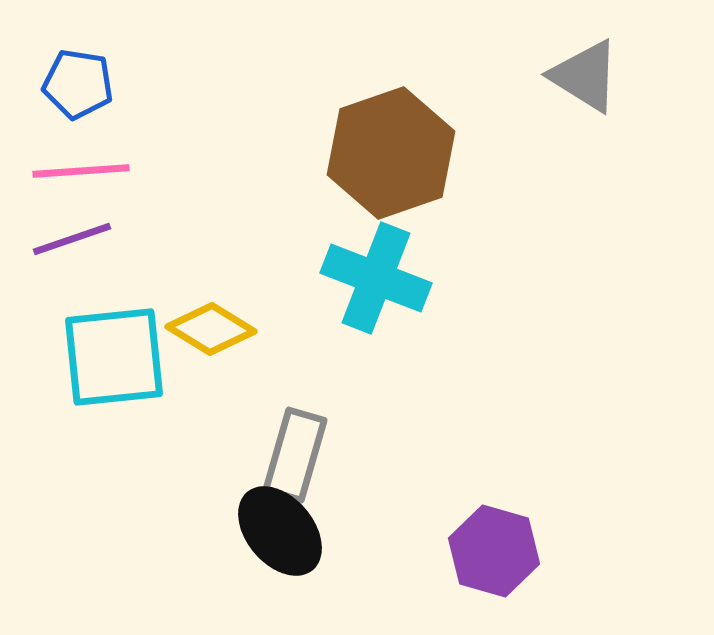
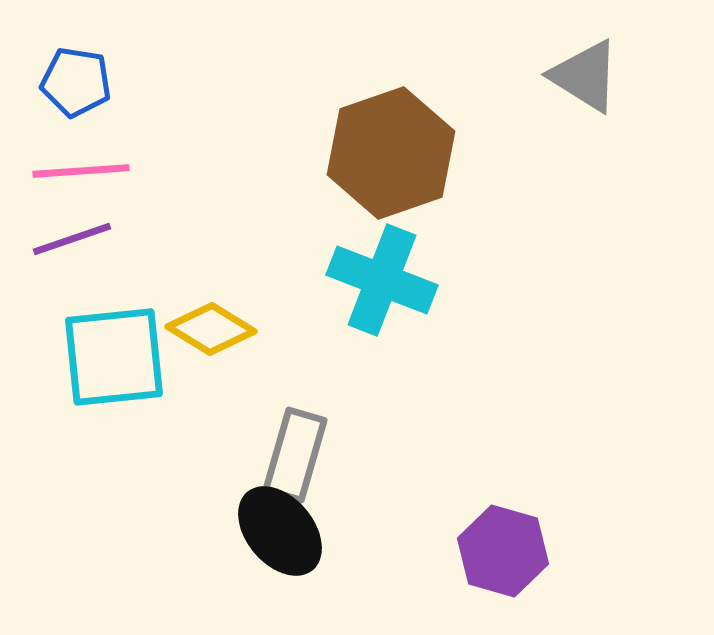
blue pentagon: moved 2 px left, 2 px up
cyan cross: moved 6 px right, 2 px down
purple hexagon: moved 9 px right
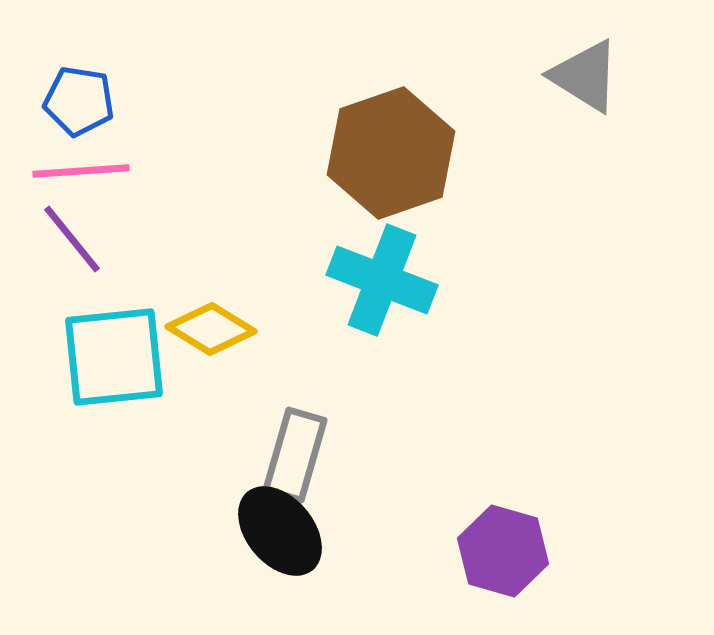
blue pentagon: moved 3 px right, 19 px down
purple line: rotated 70 degrees clockwise
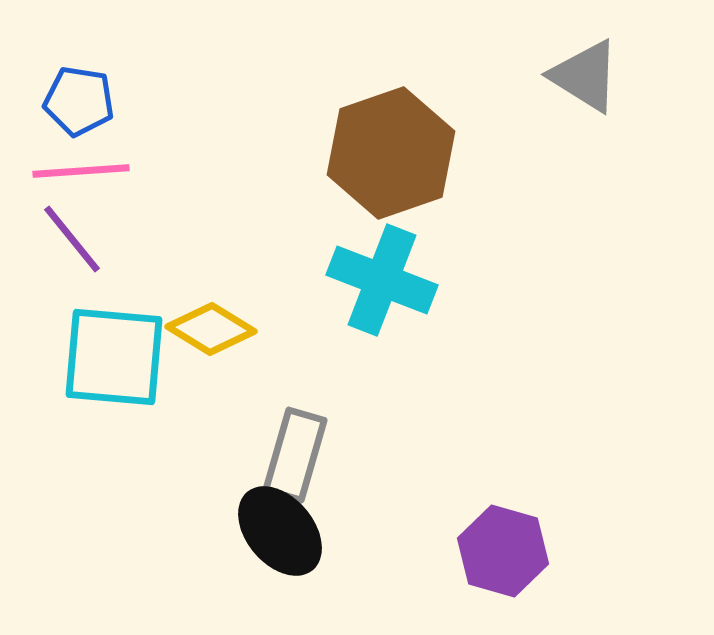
cyan square: rotated 11 degrees clockwise
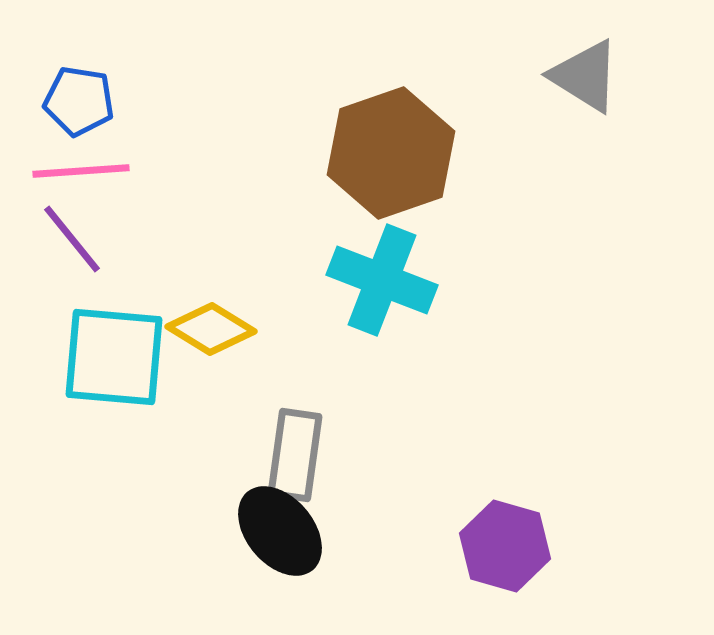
gray rectangle: rotated 8 degrees counterclockwise
purple hexagon: moved 2 px right, 5 px up
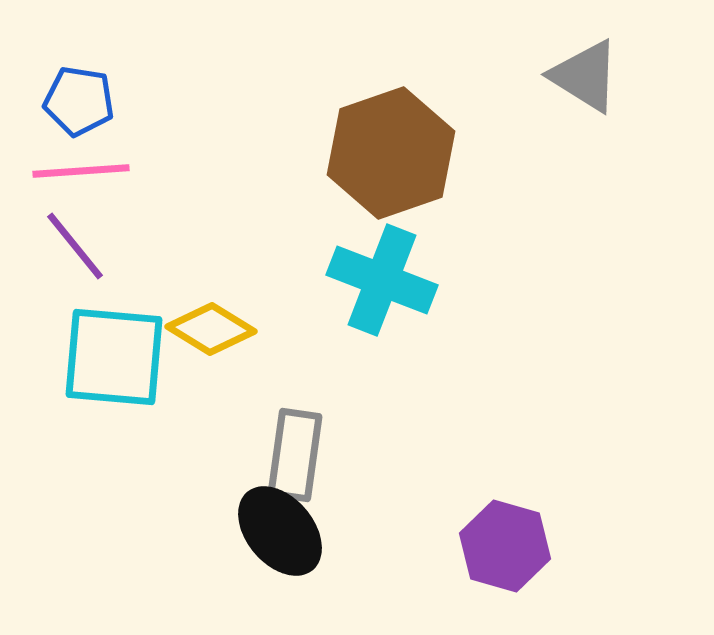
purple line: moved 3 px right, 7 px down
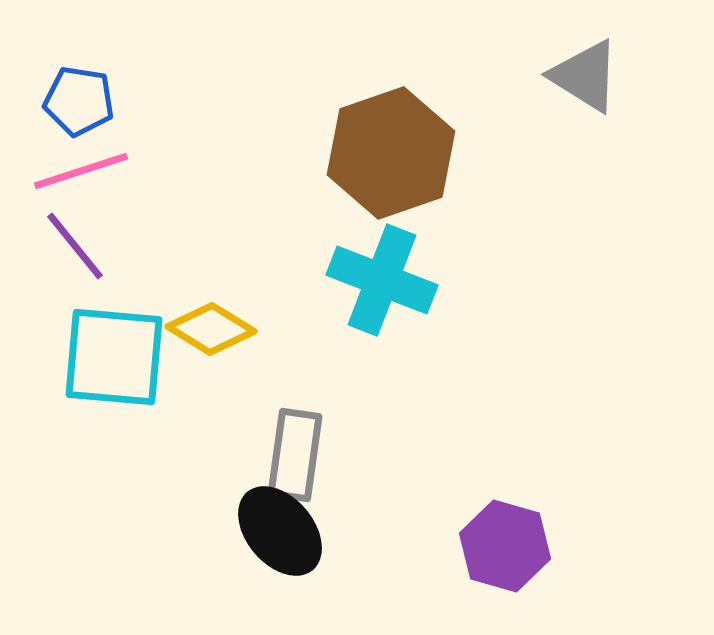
pink line: rotated 14 degrees counterclockwise
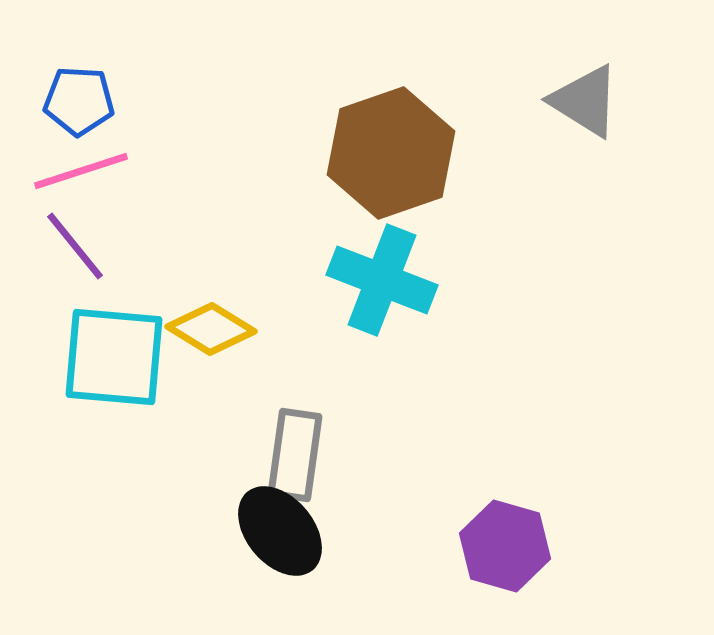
gray triangle: moved 25 px down
blue pentagon: rotated 6 degrees counterclockwise
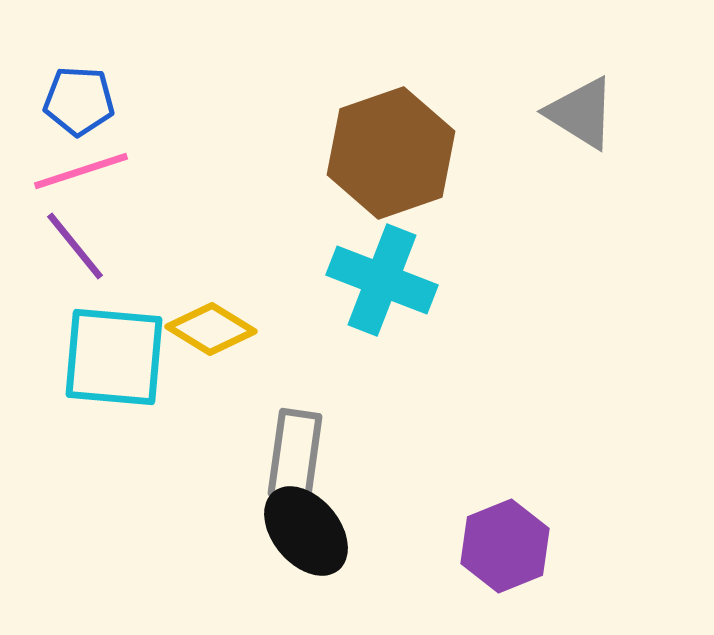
gray triangle: moved 4 px left, 12 px down
black ellipse: moved 26 px right
purple hexagon: rotated 22 degrees clockwise
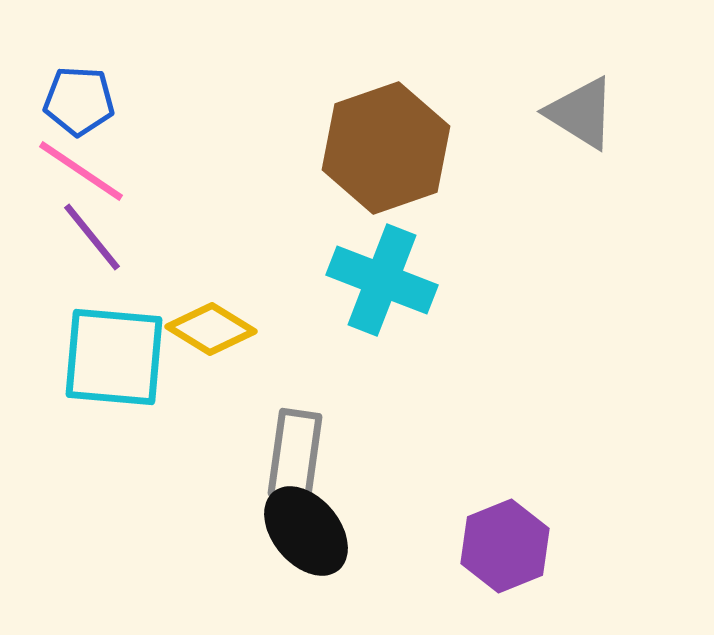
brown hexagon: moved 5 px left, 5 px up
pink line: rotated 52 degrees clockwise
purple line: moved 17 px right, 9 px up
